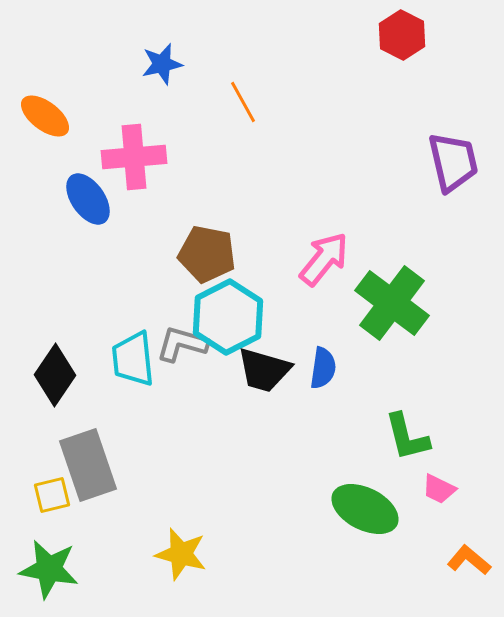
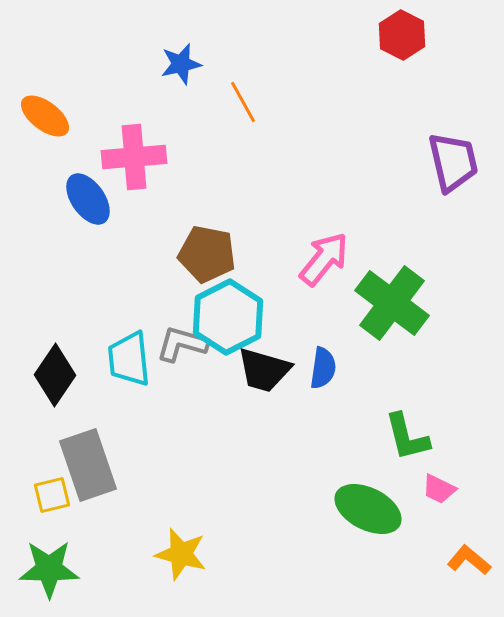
blue star: moved 19 px right
cyan trapezoid: moved 4 px left
green ellipse: moved 3 px right
green star: rotated 10 degrees counterclockwise
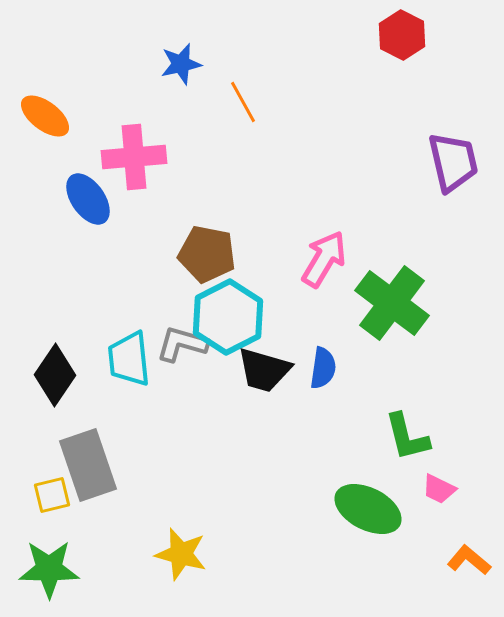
pink arrow: rotated 8 degrees counterclockwise
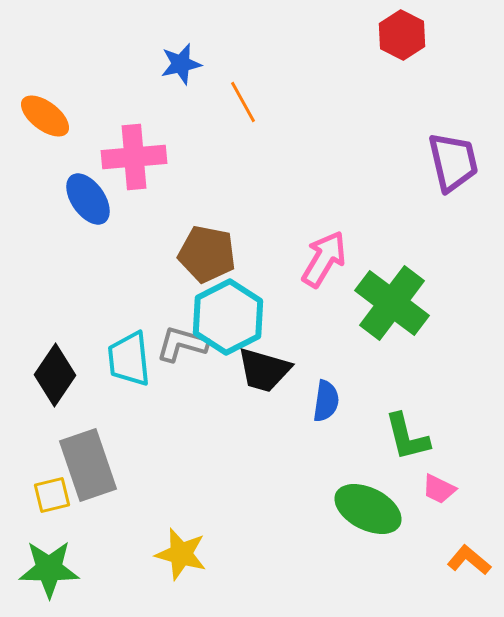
blue semicircle: moved 3 px right, 33 px down
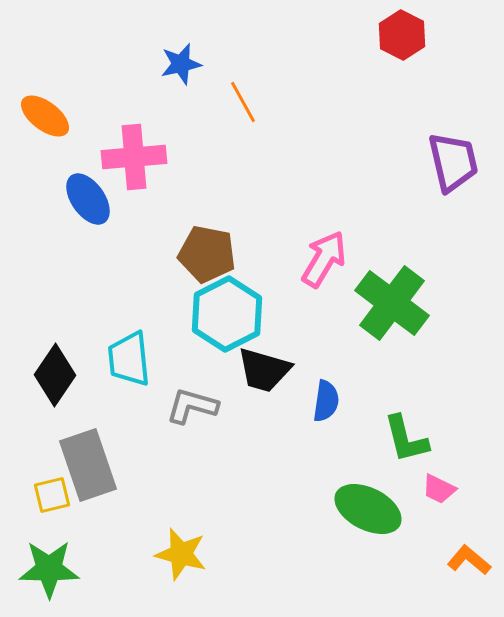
cyan hexagon: moved 1 px left, 3 px up
gray L-shape: moved 10 px right, 62 px down
green L-shape: moved 1 px left, 2 px down
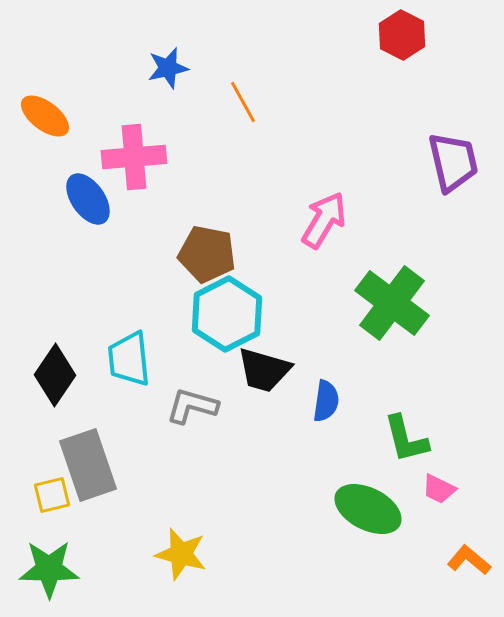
blue star: moved 13 px left, 4 px down
pink arrow: moved 39 px up
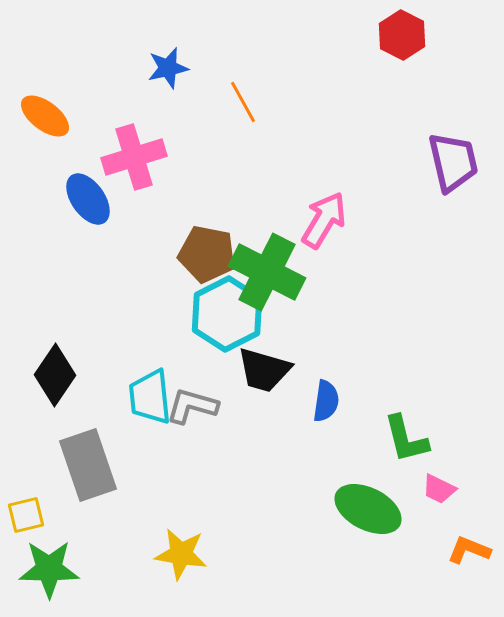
pink cross: rotated 12 degrees counterclockwise
green cross: moved 125 px left, 31 px up; rotated 10 degrees counterclockwise
cyan trapezoid: moved 21 px right, 38 px down
yellow square: moved 26 px left, 20 px down
yellow star: rotated 6 degrees counterclockwise
orange L-shape: moved 10 px up; rotated 18 degrees counterclockwise
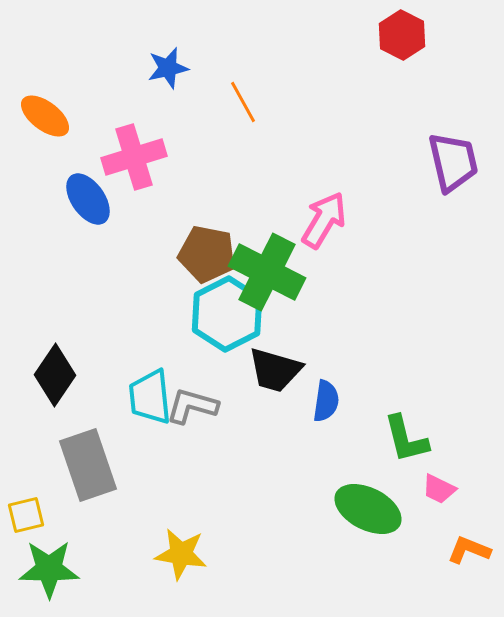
black trapezoid: moved 11 px right
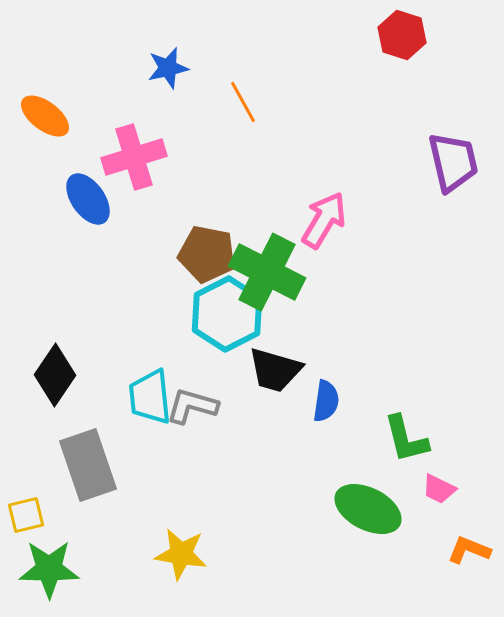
red hexagon: rotated 9 degrees counterclockwise
